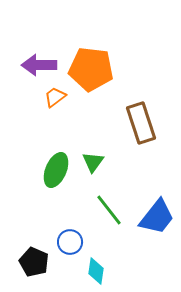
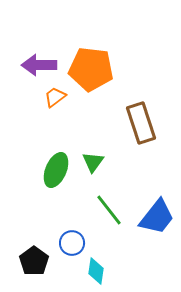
blue circle: moved 2 px right, 1 px down
black pentagon: moved 1 px up; rotated 12 degrees clockwise
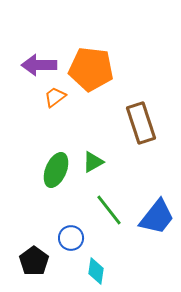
green triangle: rotated 25 degrees clockwise
blue circle: moved 1 px left, 5 px up
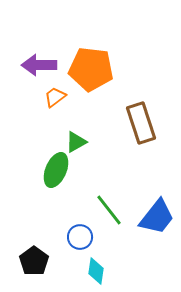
green triangle: moved 17 px left, 20 px up
blue circle: moved 9 px right, 1 px up
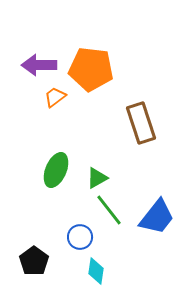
green triangle: moved 21 px right, 36 px down
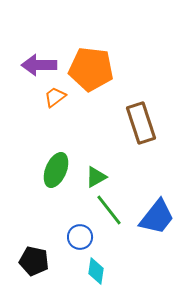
green triangle: moved 1 px left, 1 px up
black pentagon: rotated 24 degrees counterclockwise
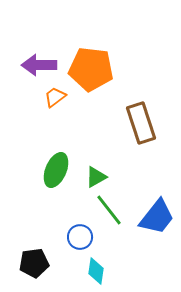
black pentagon: moved 2 px down; rotated 20 degrees counterclockwise
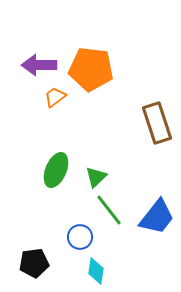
brown rectangle: moved 16 px right
green triangle: rotated 15 degrees counterclockwise
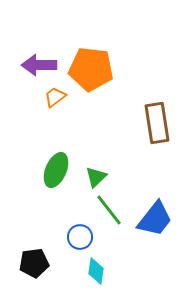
brown rectangle: rotated 9 degrees clockwise
blue trapezoid: moved 2 px left, 2 px down
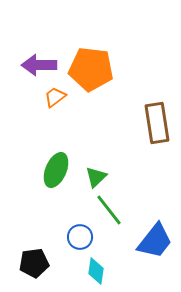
blue trapezoid: moved 22 px down
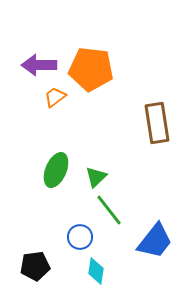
black pentagon: moved 1 px right, 3 px down
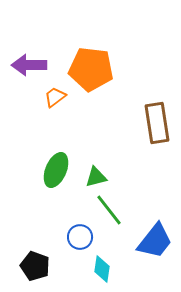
purple arrow: moved 10 px left
green triangle: rotated 30 degrees clockwise
black pentagon: rotated 28 degrees clockwise
cyan diamond: moved 6 px right, 2 px up
